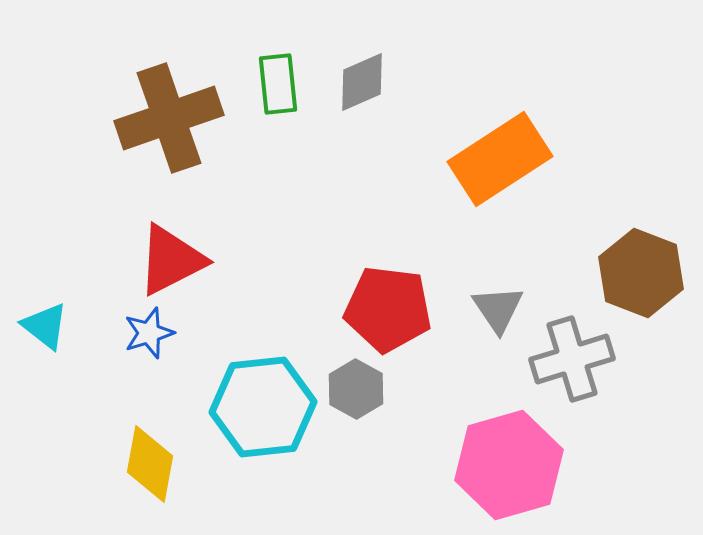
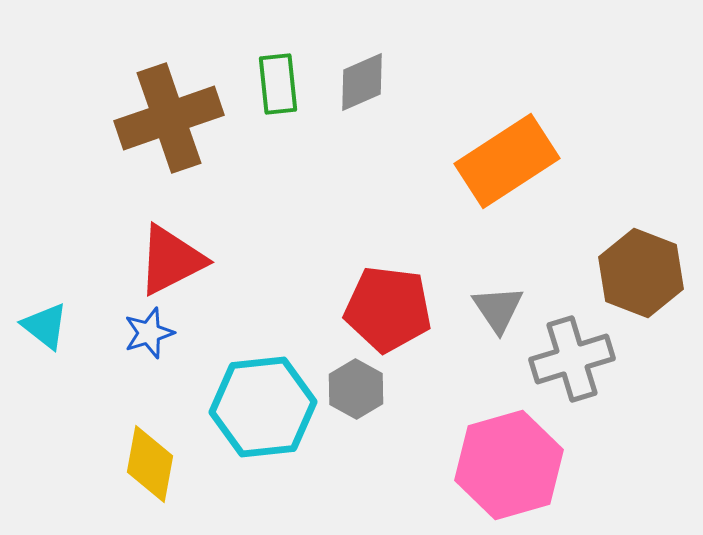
orange rectangle: moved 7 px right, 2 px down
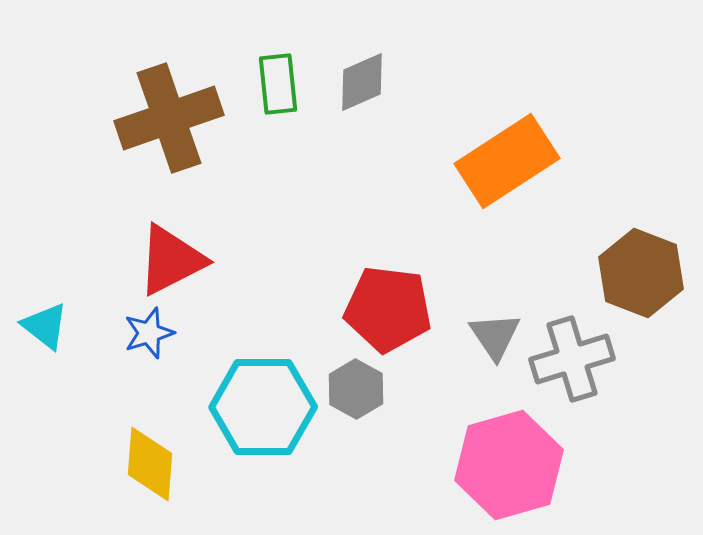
gray triangle: moved 3 px left, 27 px down
cyan hexagon: rotated 6 degrees clockwise
yellow diamond: rotated 6 degrees counterclockwise
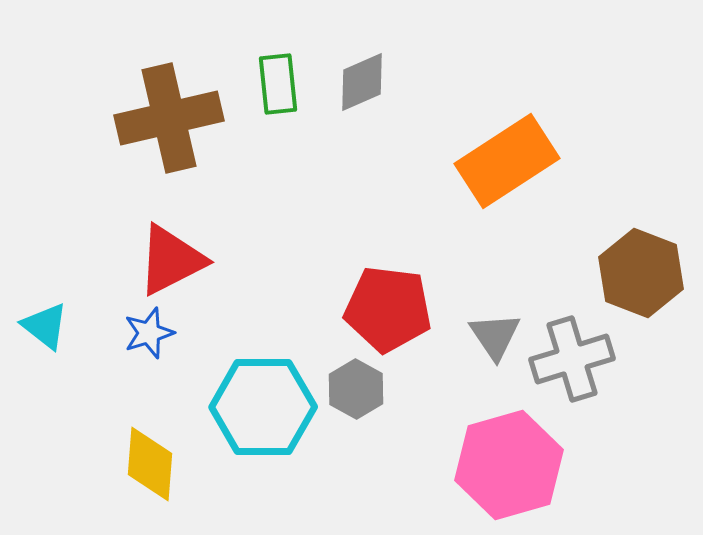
brown cross: rotated 6 degrees clockwise
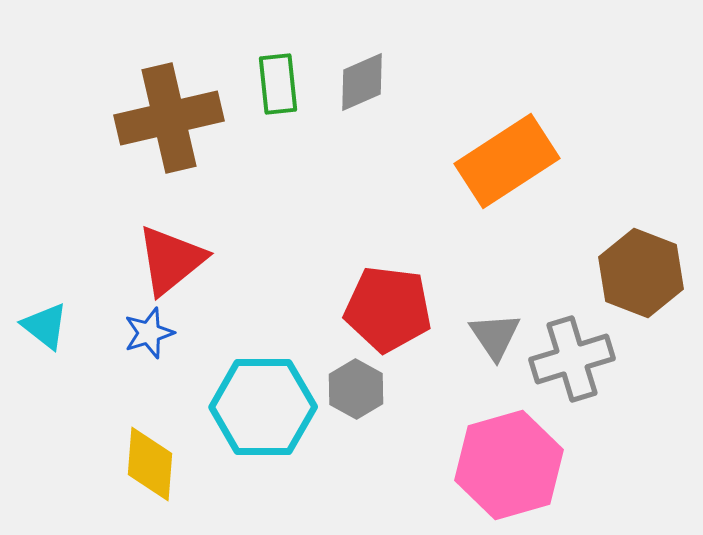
red triangle: rotated 12 degrees counterclockwise
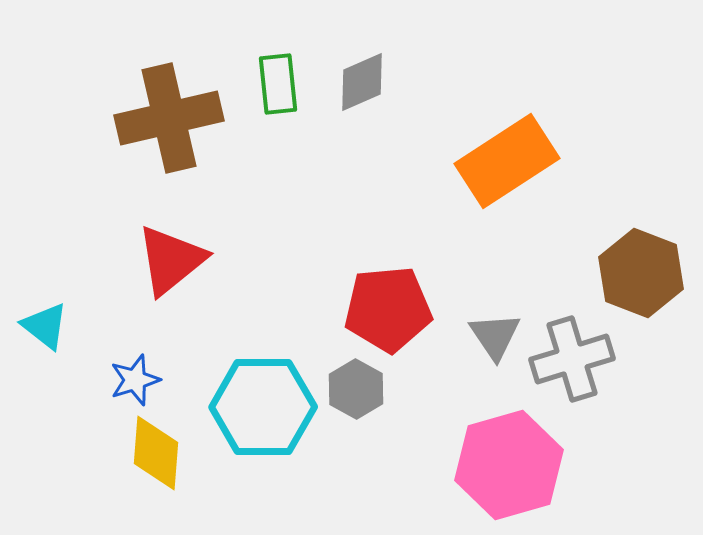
red pentagon: rotated 12 degrees counterclockwise
blue star: moved 14 px left, 47 px down
yellow diamond: moved 6 px right, 11 px up
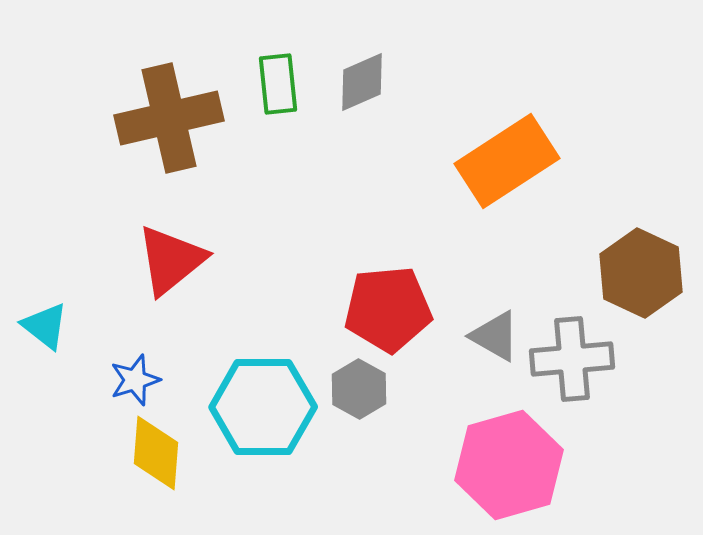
brown hexagon: rotated 4 degrees clockwise
gray triangle: rotated 26 degrees counterclockwise
gray cross: rotated 12 degrees clockwise
gray hexagon: moved 3 px right
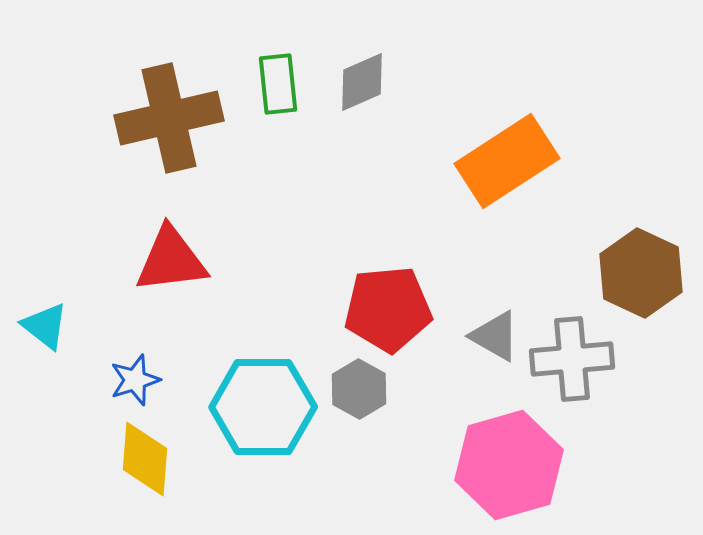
red triangle: rotated 32 degrees clockwise
yellow diamond: moved 11 px left, 6 px down
